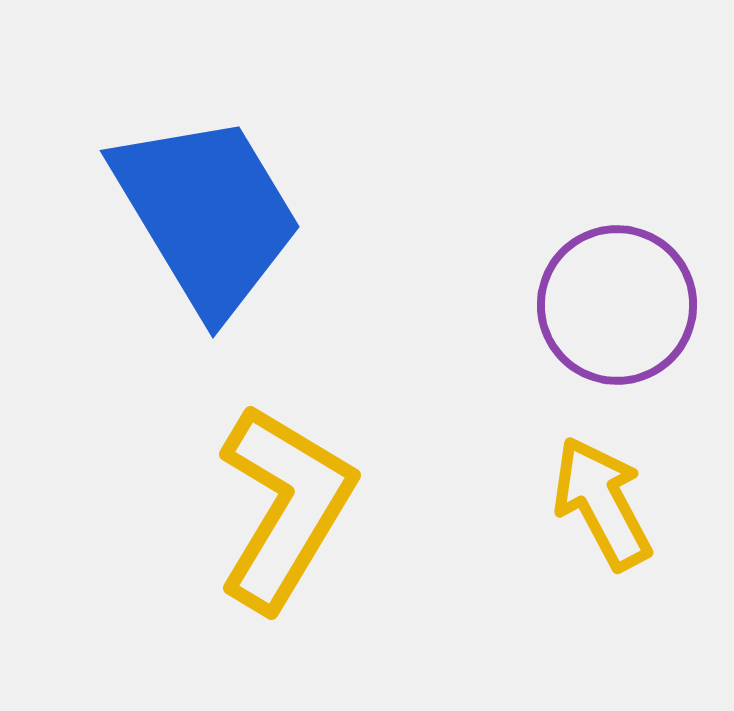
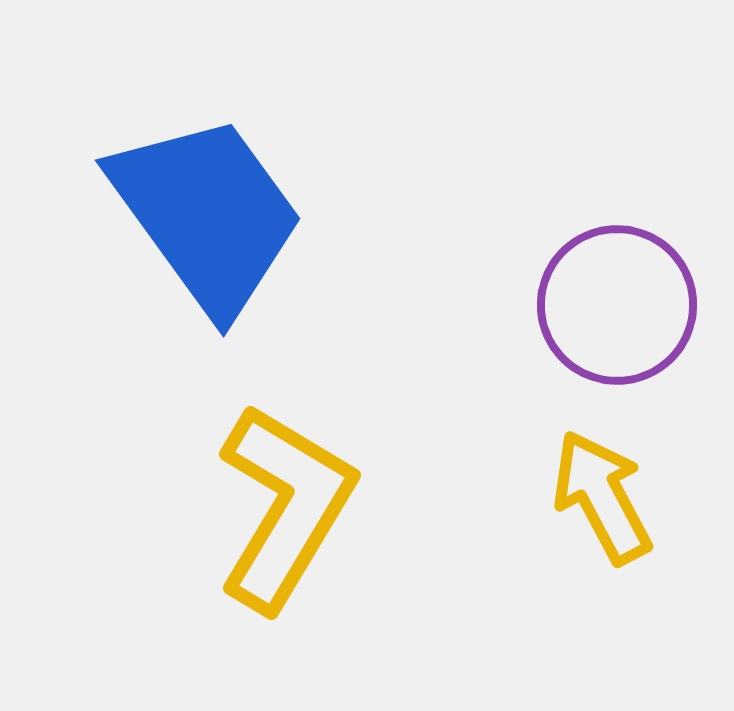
blue trapezoid: rotated 5 degrees counterclockwise
yellow arrow: moved 6 px up
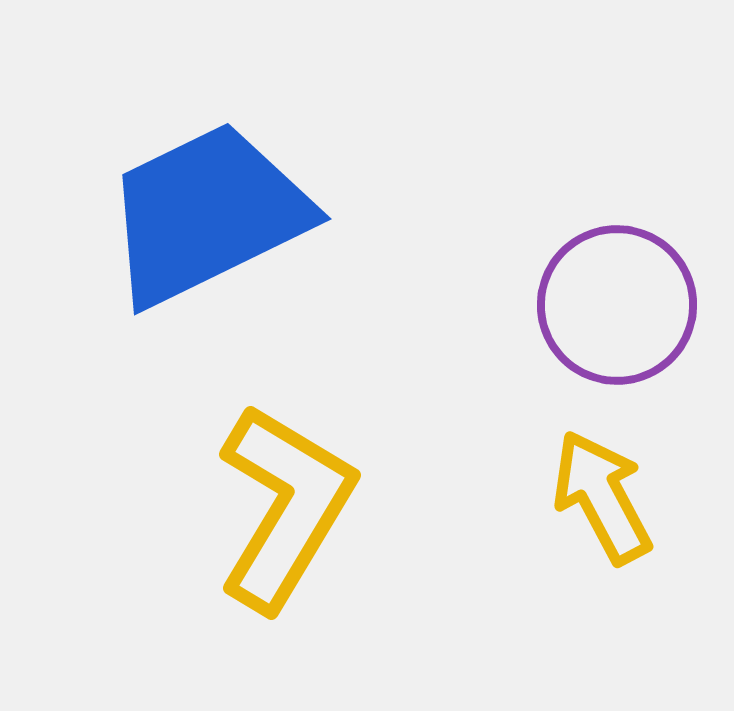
blue trapezoid: rotated 80 degrees counterclockwise
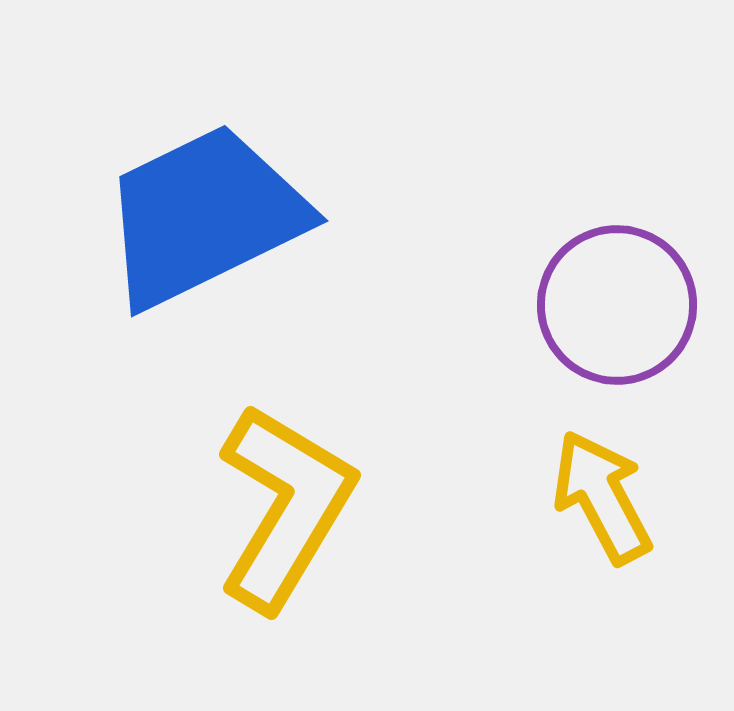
blue trapezoid: moved 3 px left, 2 px down
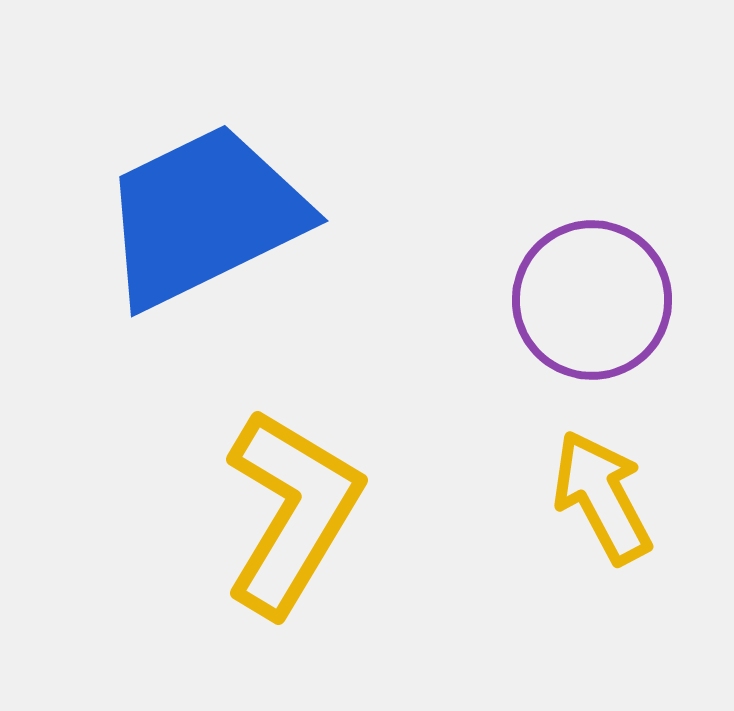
purple circle: moved 25 px left, 5 px up
yellow L-shape: moved 7 px right, 5 px down
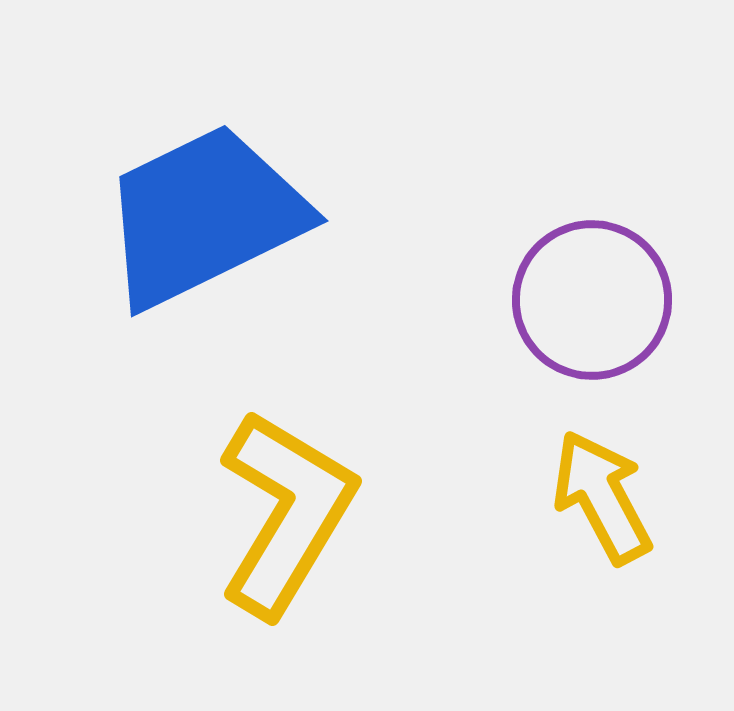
yellow L-shape: moved 6 px left, 1 px down
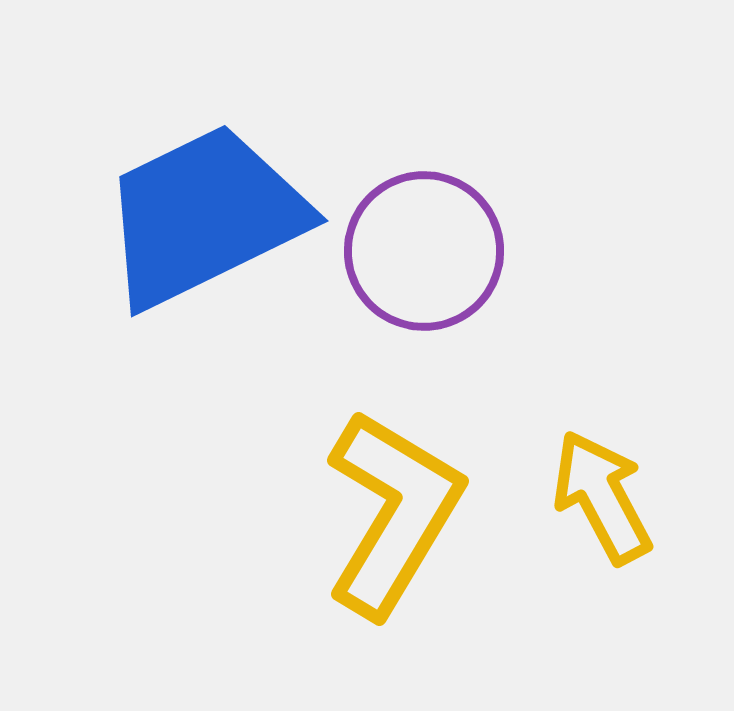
purple circle: moved 168 px left, 49 px up
yellow L-shape: moved 107 px right
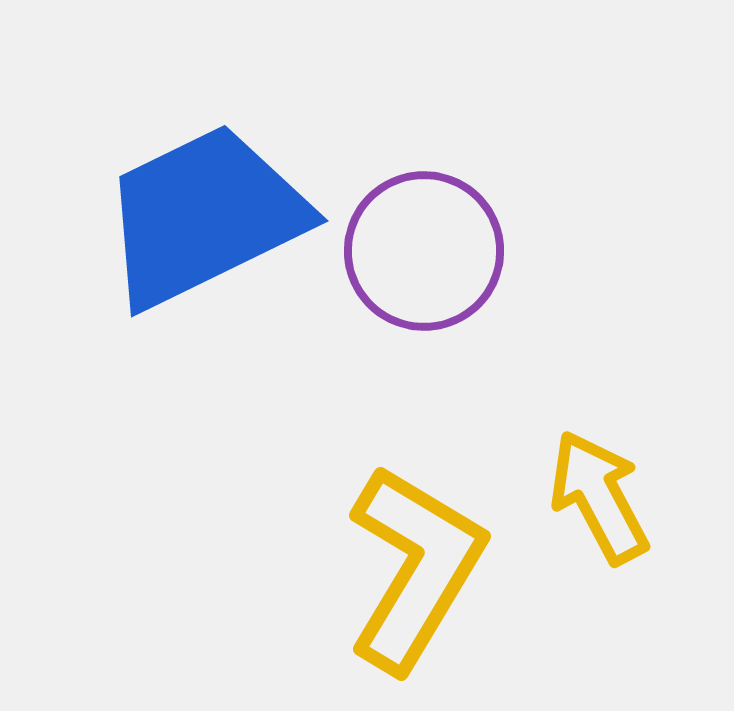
yellow arrow: moved 3 px left
yellow L-shape: moved 22 px right, 55 px down
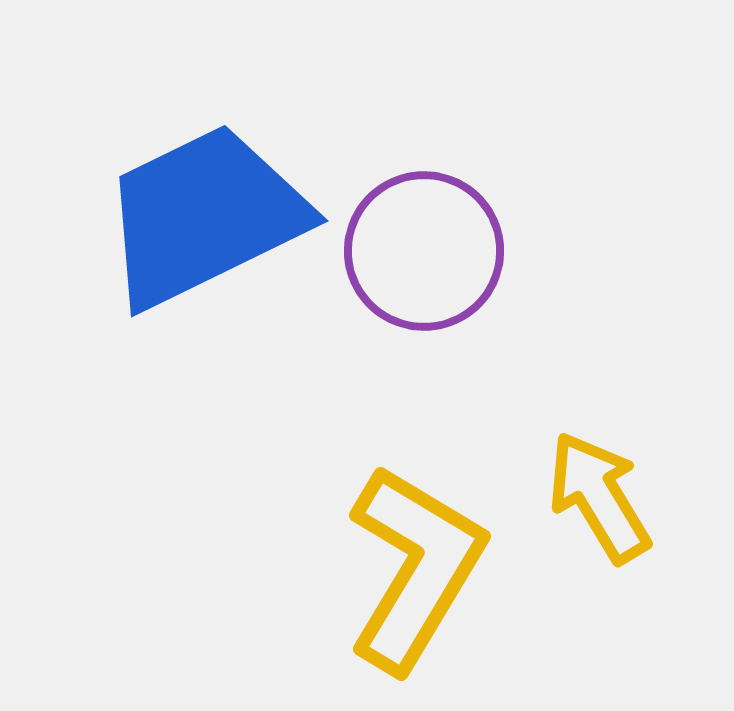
yellow arrow: rotated 3 degrees counterclockwise
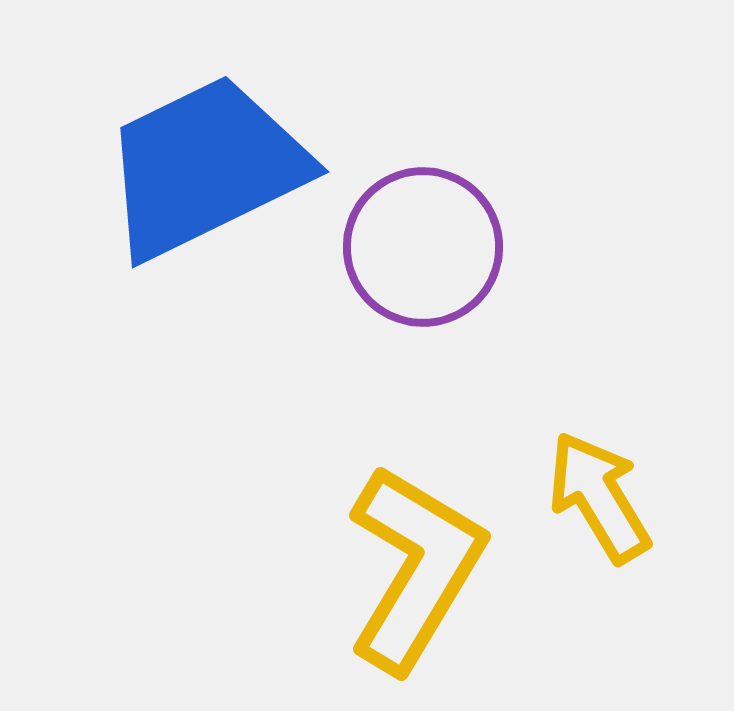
blue trapezoid: moved 1 px right, 49 px up
purple circle: moved 1 px left, 4 px up
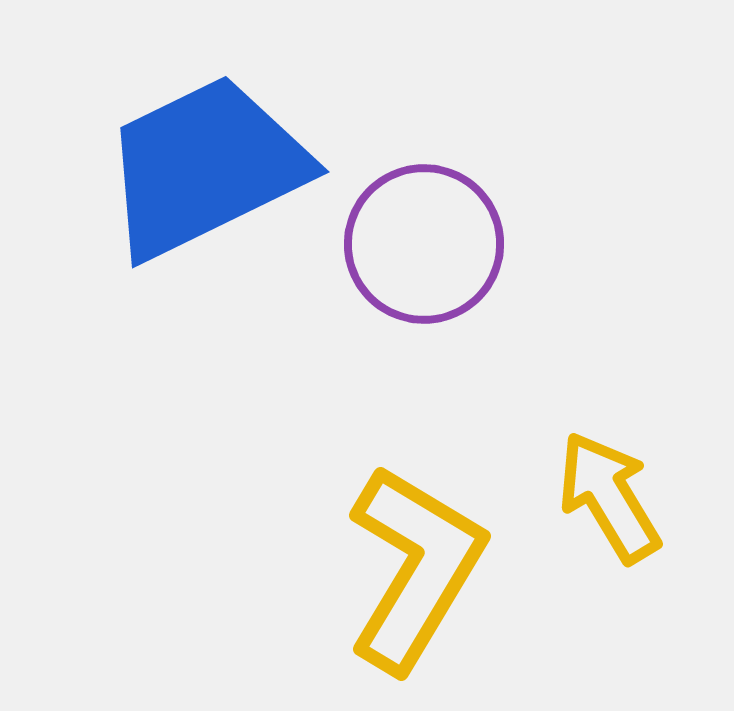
purple circle: moved 1 px right, 3 px up
yellow arrow: moved 10 px right
